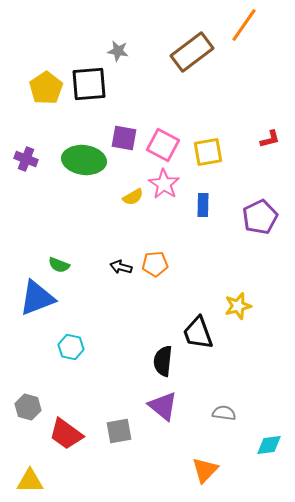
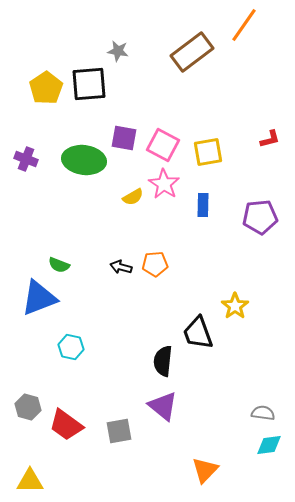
purple pentagon: rotated 20 degrees clockwise
blue triangle: moved 2 px right
yellow star: moved 3 px left; rotated 20 degrees counterclockwise
gray semicircle: moved 39 px right
red trapezoid: moved 9 px up
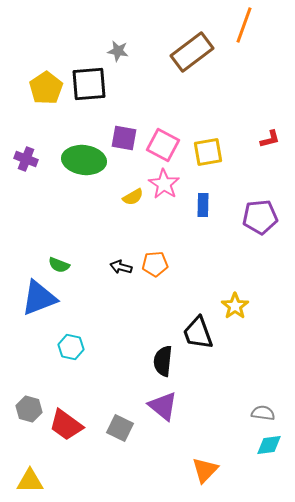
orange line: rotated 15 degrees counterclockwise
gray hexagon: moved 1 px right, 2 px down
gray square: moved 1 px right, 3 px up; rotated 36 degrees clockwise
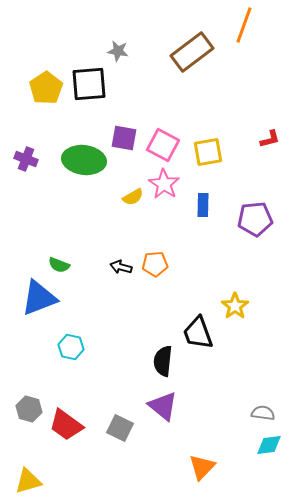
purple pentagon: moved 5 px left, 2 px down
orange triangle: moved 3 px left, 3 px up
yellow triangle: moved 2 px left; rotated 16 degrees counterclockwise
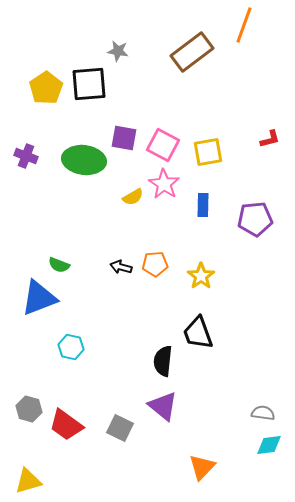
purple cross: moved 3 px up
yellow star: moved 34 px left, 30 px up
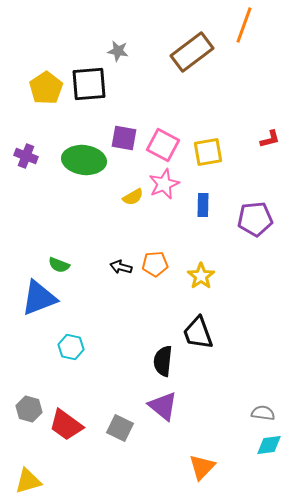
pink star: rotated 16 degrees clockwise
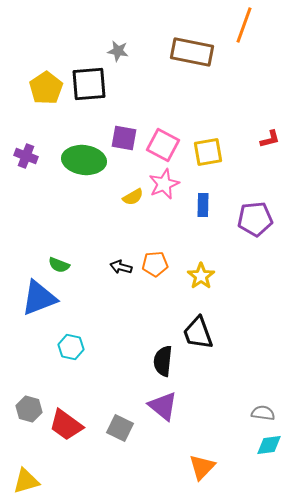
brown rectangle: rotated 48 degrees clockwise
yellow triangle: moved 2 px left
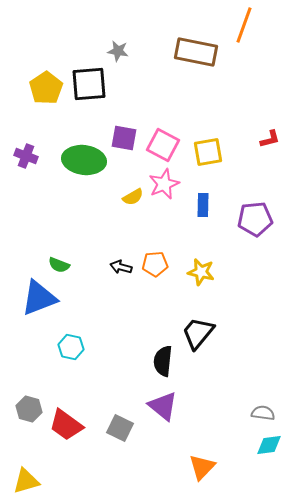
brown rectangle: moved 4 px right
yellow star: moved 4 px up; rotated 24 degrees counterclockwise
black trapezoid: rotated 60 degrees clockwise
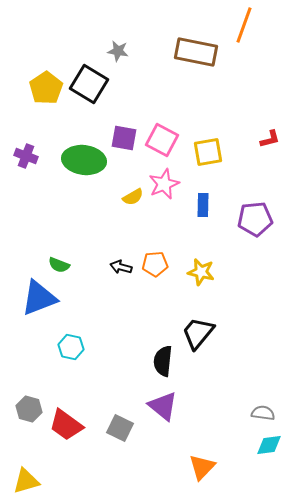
black square: rotated 36 degrees clockwise
pink square: moved 1 px left, 5 px up
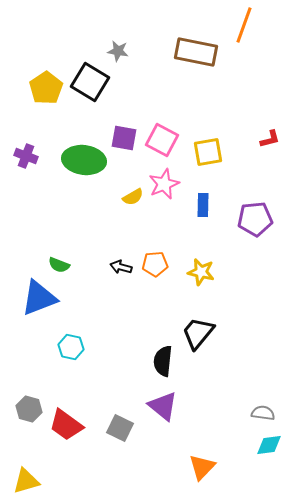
black square: moved 1 px right, 2 px up
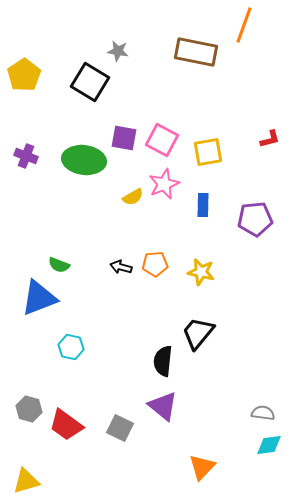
yellow pentagon: moved 22 px left, 13 px up
